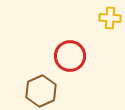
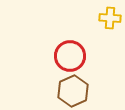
brown hexagon: moved 32 px right
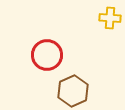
red circle: moved 23 px left, 1 px up
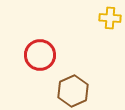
red circle: moved 7 px left
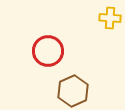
red circle: moved 8 px right, 4 px up
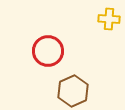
yellow cross: moved 1 px left, 1 px down
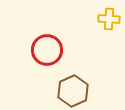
red circle: moved 1 px left, 1 px up
